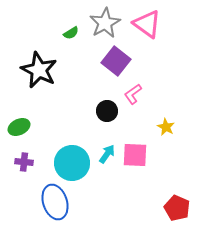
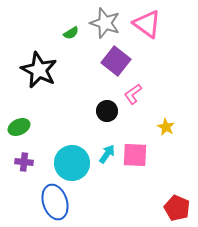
gray star: rotated 24 degrees counterclockwise
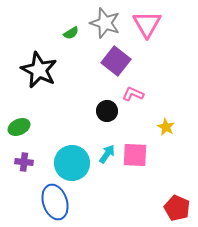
pink triangle: rotated 24 degrees clockwise
pink L-shape: rotated 60 degrees clockwise
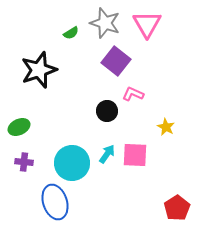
black star: rotated 27 degrees clockwise
red pentagon: rotated 15 degrees clockwise
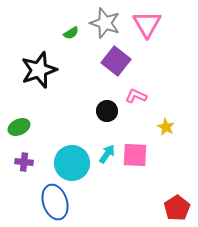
pink L-shape: moved 3 px right, 2 px down
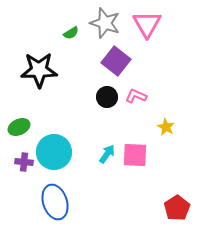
black star: rotated 18 degrees clockwise
black circle: moved 14 px up
cyan circle: moved 18 px left, 11 px up
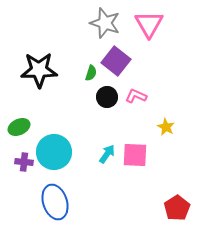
pink triangle: moved 2 px right
green semicircle: moved 20 px right, 40 px down; rotated 42 degrees counterclockwise
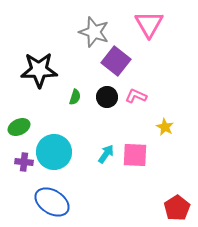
gray star: moved 11 px left, 9 px down
green semicircle: moved 16 px left, 24 px down
yellow star: moved 1 px left
cyan arrow: moved 1 px left
blue ellipse: moved 3 px left; rotated 40 degrees counterclockwise
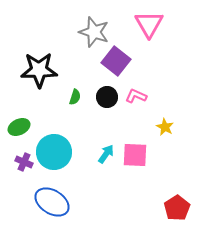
purple cross: rotated 18 degrees clockwise
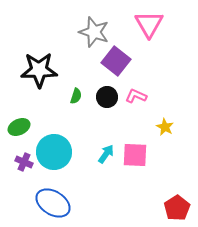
green semicircle: moved 1 px right, 1 px up
blue ellipse: moved 1 px right, 1 px down
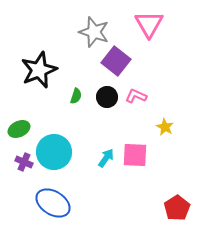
black star: rotated 21 degrees counterclockwise
green ellipse: moved 2 px down
cyan arrow: moved 4 px down
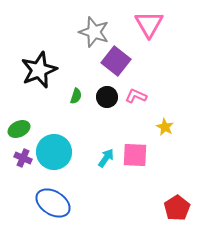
purple cross: moved 1 px left, 4 px up
